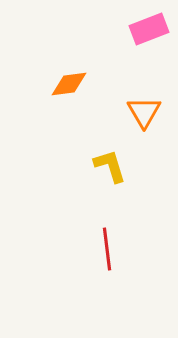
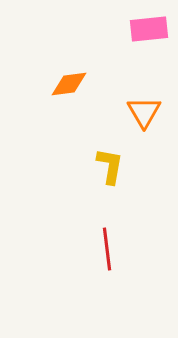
pink rectangle: rotated 15 degrees clockwise
yellow L-shape: rotated 27 degrees clockwise
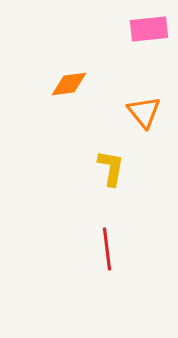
orange triangle: rotated 9 degrees counterclockwise
yellow L-shape: moved 1 px right, 2 px down
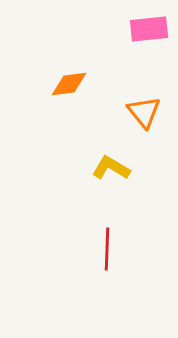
yellow L-shape: rotated 69 degrees counterclockwise
red line: rotated 9 degrees clockwise
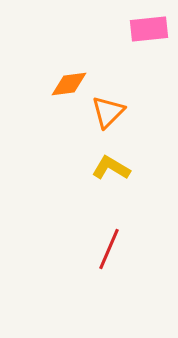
orange triangle: moved 36 px left; rotated 24 degrees clockwise
red line: moved 2 px right; rotated 21 degrees clockwise
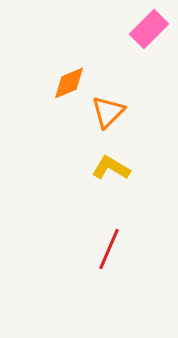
pink rectangle: rotated 39 degrees counterclockwise
orange diamond: moved 1 px up; rotated 15 degrees counterclockwise
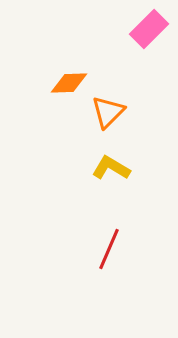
orange diamond: rotated 21 degrees clockwise
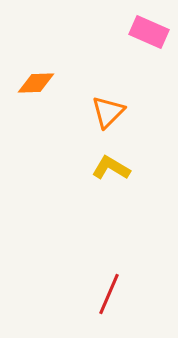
pink rectangle: moved 3 px down; rotated 69 degrees clockwise
orange diamond: moved 33 px left
red line: moved 45 px down
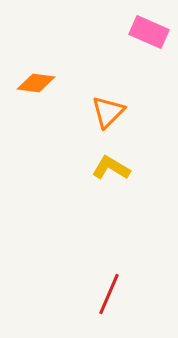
orange diamond: rotated 9 degrees clockwise
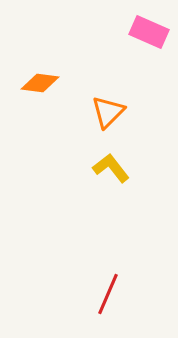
orange diamond: moved 4 px right
yellow L-shape: rotated 21 degrees clockwise
red line: moved 1 px left
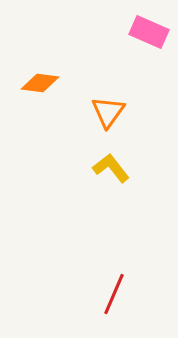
orange triangle: rotated 9 degrees counterclockwise
red line: moved 6 px right
